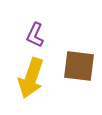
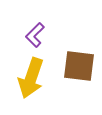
purple L-shape: rotated 20 degrees clockwise
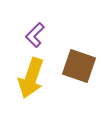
brown square: rotated 12 degrees clockwise
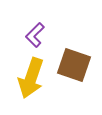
brown square: moved 5 px left, 1 px up
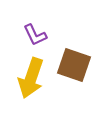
purple L-shape: rotated 70 degrees counterclockwise
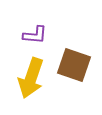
purple L-shape: rotated 60 degrees counterclockwise
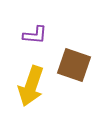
yellow arrow: moved 8 px down
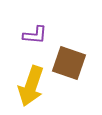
brown square: moved 5 px left, 2 px up
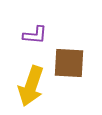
brown square: rotated 16 degrees counterclockwise
